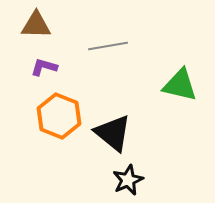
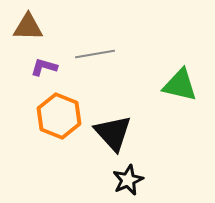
brown triangle: moved 8 px left, 2 px down
gray line: moved 13 px left, 8 px down
black triangle: rotated 9 degrees clockwise
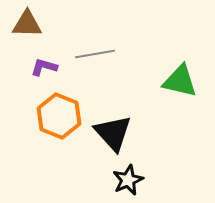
brown triangle: moved 1 px left, 3 px up
green triangle: moved 4 px up
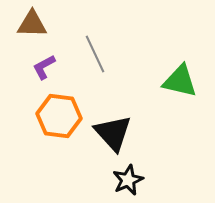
brown triangle: moved 5 px right
gray line: rotated 75 degrees clockwise
purple L-shape: rotated 44 degrees counterclockwise
orange hexagon: rotated 15 degrees counterclockwise
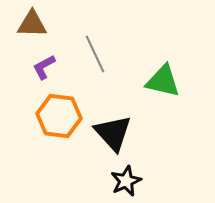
green triangle: moved 17 px left
black star: moved 2 px left, 1 px down
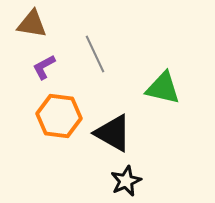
brown triangle: rotated 8 degrees clockwise
green triangle: moved 7 px down
black triangle: rotated 18 degrees counterclockwise
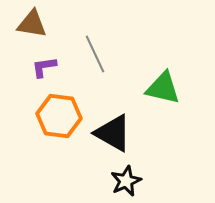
purple L-shape: rotated 20 degrees clockwise
